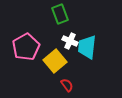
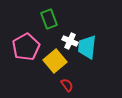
green rectangle: moved 11 px left, 5 px down
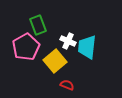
green rectangle: moved 11 px left, 6 px down
white cross: moved 2 px left
red semicircle: rotated 32 degrees counterclockwise
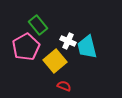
green rectangle: rotated 18 degrees counterclockwise
cyan trapezoid: rotated 20 degrees counterclockwise
red semicircle: moved 3 px left, 1 px down
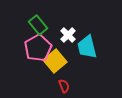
white cross: moved 6 px up; rotated 21 degrees clockwise
pink pentagon: moved 12 px right, 1 px down
red semicircle: rotated 48 degrees clockwise
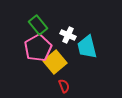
white cross: rotated 21 degrees counterclockwise
yellow square: moved 1 px down
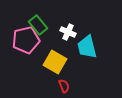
white cross: moved 3 px up
pink pentagon: moved 12 px left, 8 px up; rotated 16 degrees clockwise
yellow square: rotated 20 degrees counterclockwise
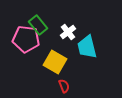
white cross: rotated 28 degrees clockwise
pink pentagon: moved 1 px up; rotated 20 degrees clockwise
